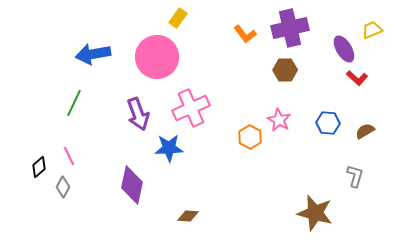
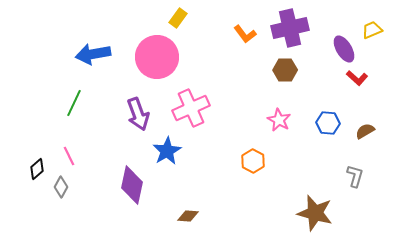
orange hexagon: moved 3 px right, 24 px down
blue star: moved 2 px left, 3 px down; rotated 28 degrees counterclockwise
black diamond: moved 2 px left, 2 px down
gray diamond: moved 2 px left
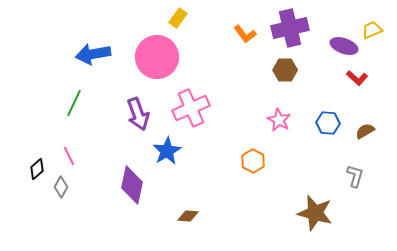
purple ellipse: moved 3 px up; rotated 40 degrees counterclockwise
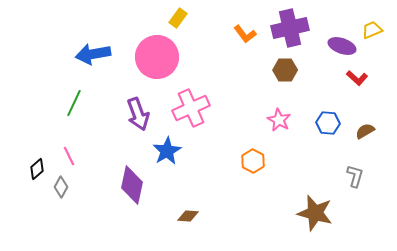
purple ellipse: moved 2 px left
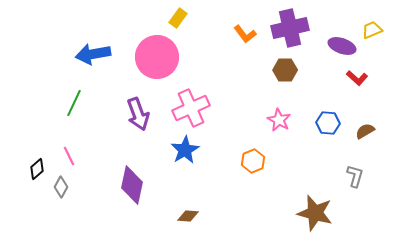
blue star: moved 18 px right, 1 px up
orange hexagon: rotated 10 degrees clockwise
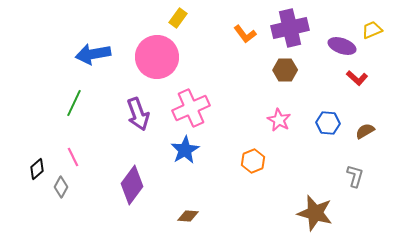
pink line: moved 4 px right, 1 px down
purple diamond: rotated 24 degrees clockwise
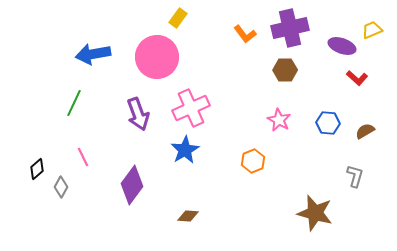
pink line: moved 10 px right
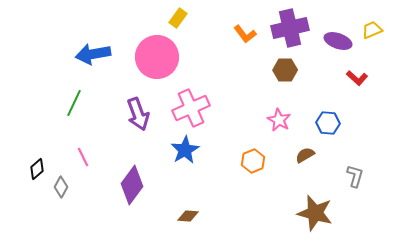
purple ellipse: moved 4 px left, 5 px up
brown semicircle: moved 60 px left, 24 px down
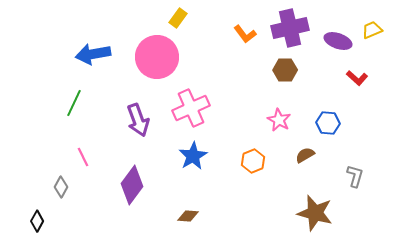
purple arrow: moved 6 px down
blue star: moved 8 px right, 6 px down
black diamond: moved 52 px down; rotated 20 degrees counterclockwise
